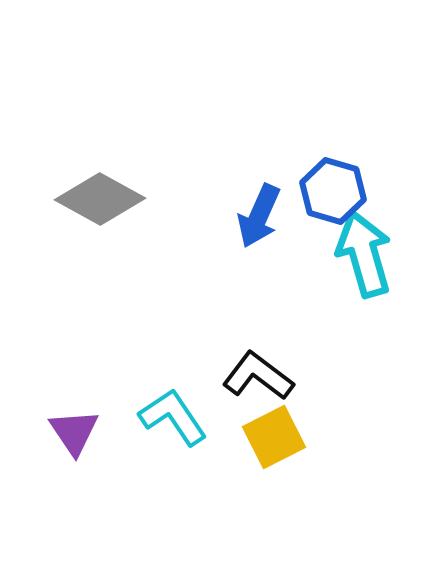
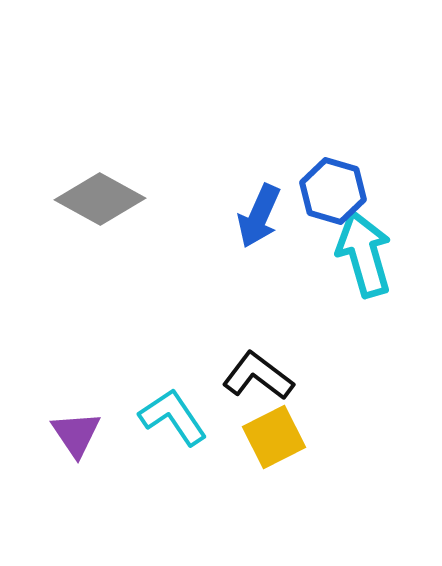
purple triangle: moved 2 px right, 2 px down
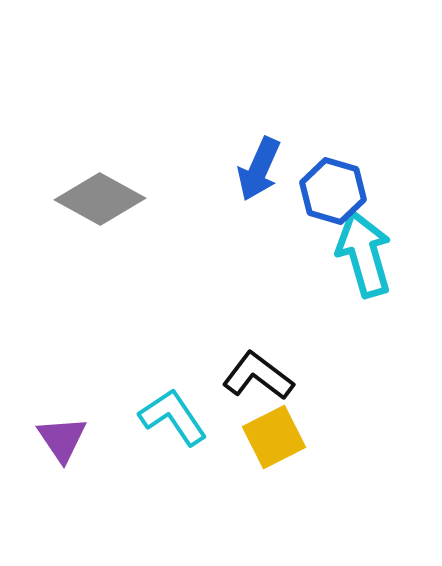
blue arrow: moved 47 px up
purple triangle: moved 14 px left, 5 px down
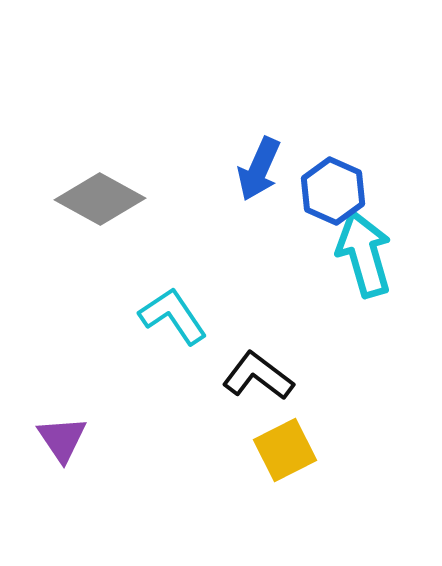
blue hexagon: rotated 8 degrees clockwise
cyan L-shape: moved 101 px up
yellow square: moved 11 px right, 13 px down
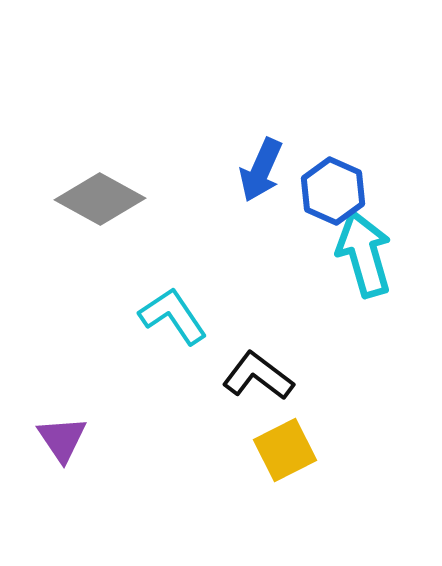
blue arrow: moved 2 px right, 1 px down
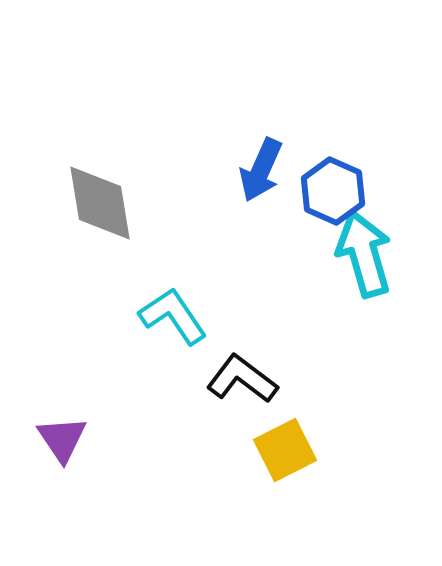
gray diamond: moved 4 px down; rotated 52 degrees clockwise
black L-shape: moved 16 px left, 3 px down
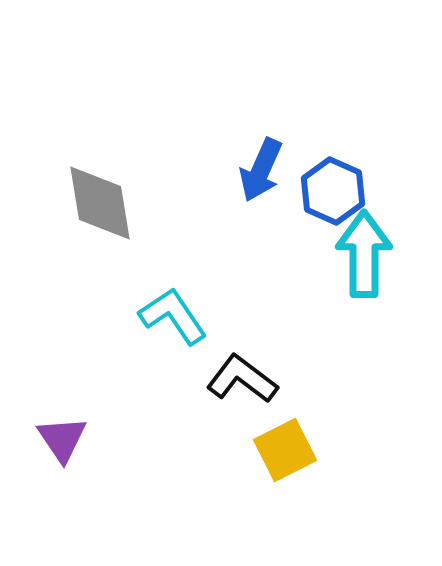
cyan arrow: rotated 16 degrees clockwise
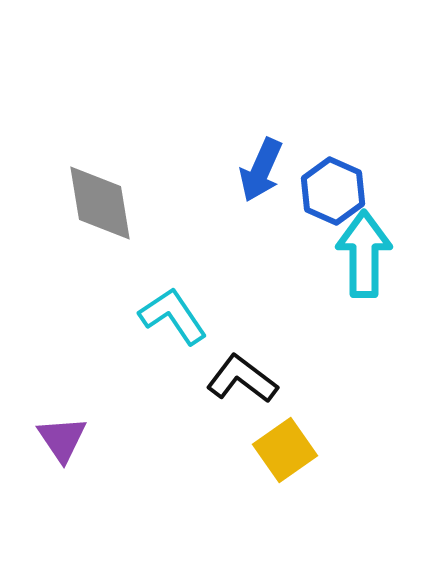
yellow square: rotated 8 degrees counterclockwise
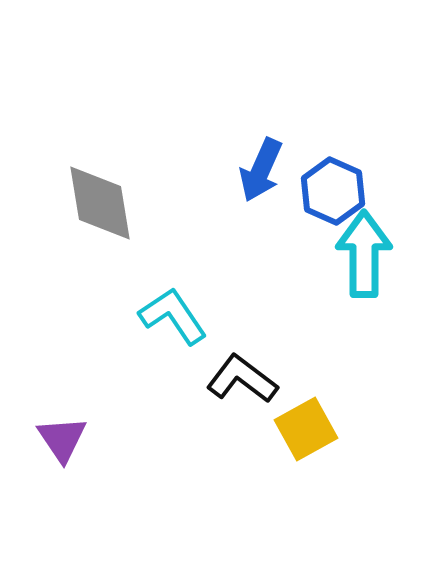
yellow square: moved 21 px right, 21 px up; rotated 6 degrees clockwise
